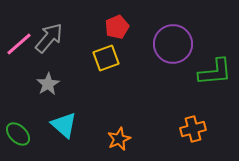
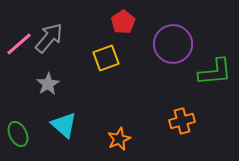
red pentagon: moved 6 px right, 5 px up; rotated 10 degrees counterclockwise
orange cross: moved 11 px left, 8 px up
green ellipse: rotated 20 degrees clockwise
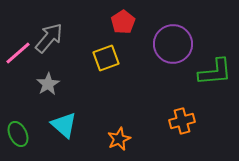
pink line: moved 1 px left, 9 px down
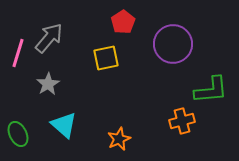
pink line: rotated 32 degrees counterclockwise
yellow square: rotated 8 degrees clockwise
green L-shape: moved 4 px left, 18 px down
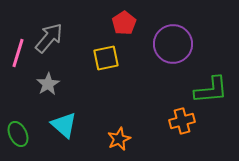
red pentagon: moved 1 px right, 1 px down
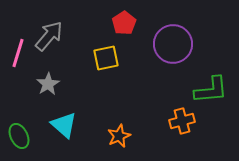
gray arrow: moved 2 px up
green ellipse: moved 1 px right, 2 px down
orange star: moved 3 px up
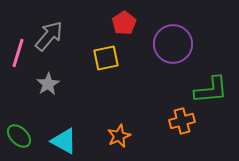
cyan triangle: moved 16 px down; rotated 12 degrees counterclockwise
green ellipse: rotated 20 degrees counterclockwise
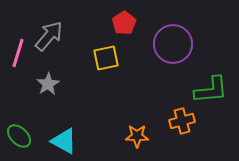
orange star: moved 18 px right; rotated 25 degrees clockwise
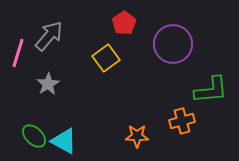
yellow square: rotated 24 degrees counterclockwise
green ellipse: moved 15 px right
